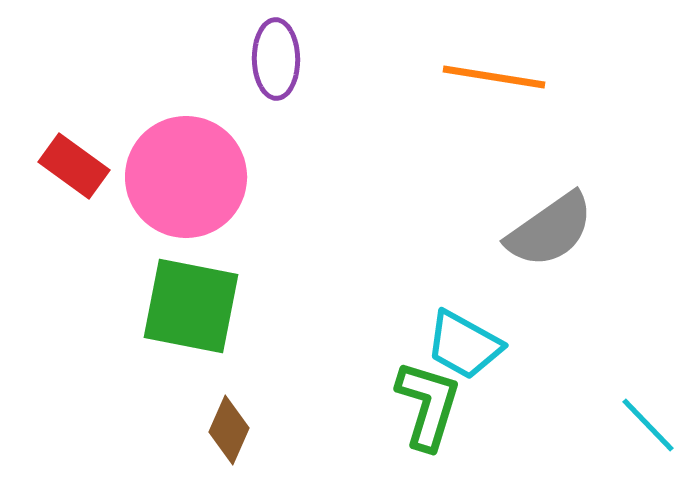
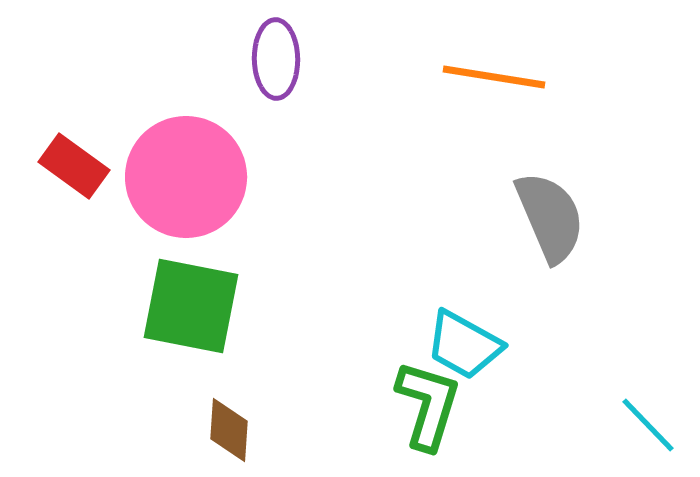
gray semicircle: moved 13 px up; rotated 78 degrees counterclockwise
brown diamond: rotated 20 degrees counterclockwise
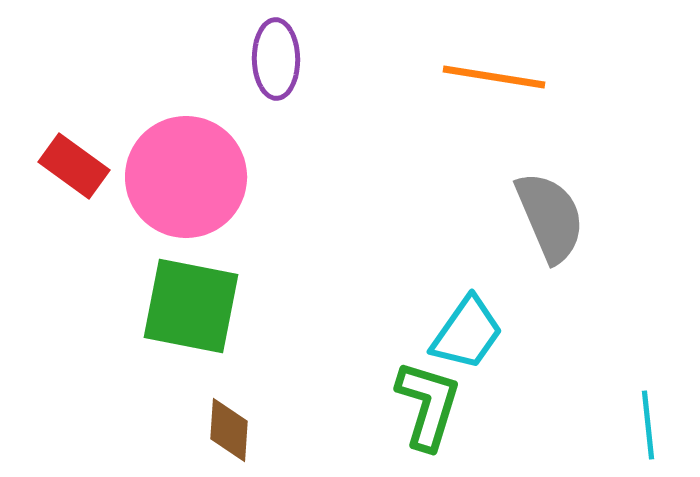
cyan trapezoid: moved 3 px right, 12 px up; rotated 84 degrees counterclockwise
cyan line: rotated 38 degrees clockwise
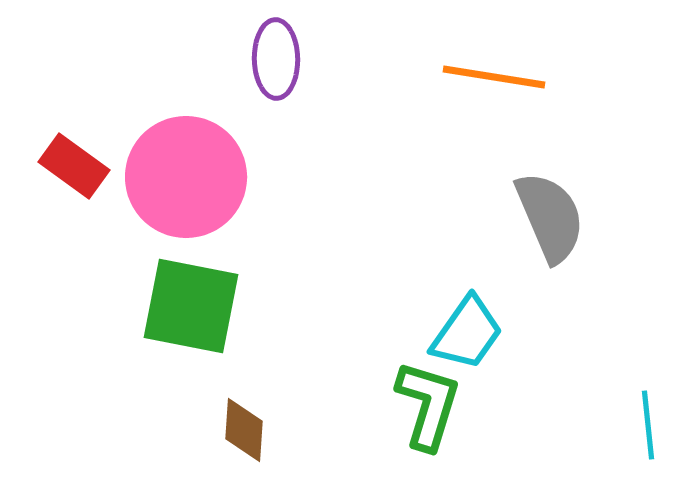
brown diamond: moved 15 px right
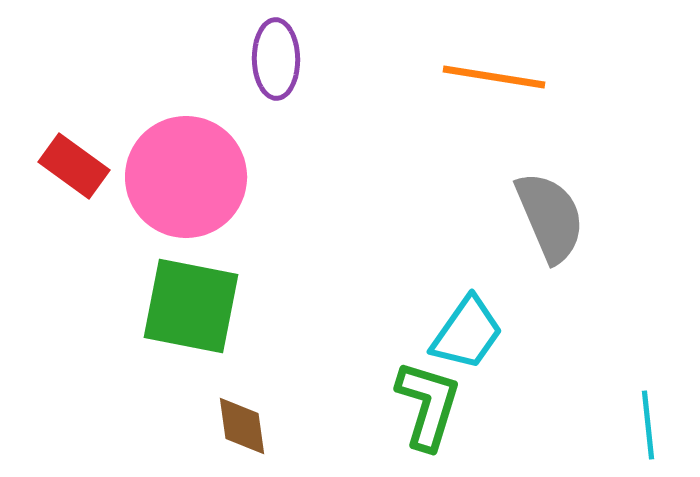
brown diamond: moved 2 px left, 4 px up; rotated 12 degrees counterclockwise
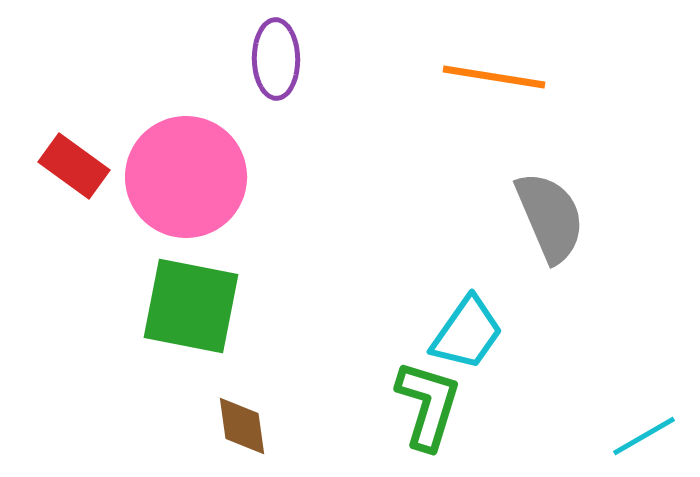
cyan line: moved 4 px left, 11 px down; rotated 66 degrees clockwise
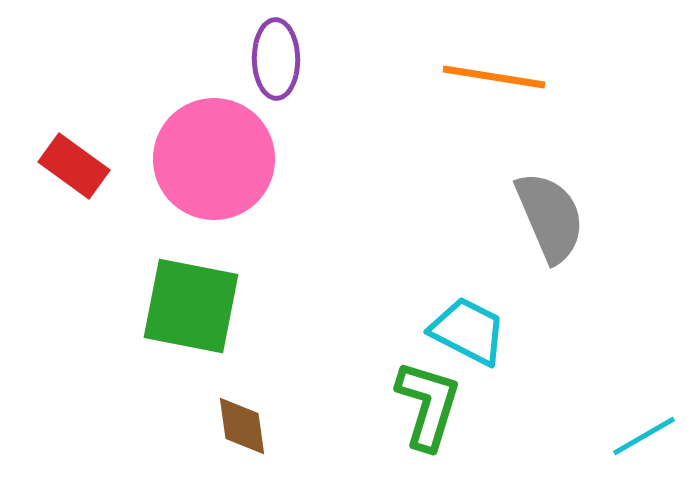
pink circle: moved 28 px right, 18 px up
cyan trapezoid: moved 1 px right, 2 px up; rotated 98 degrees counterclockwise
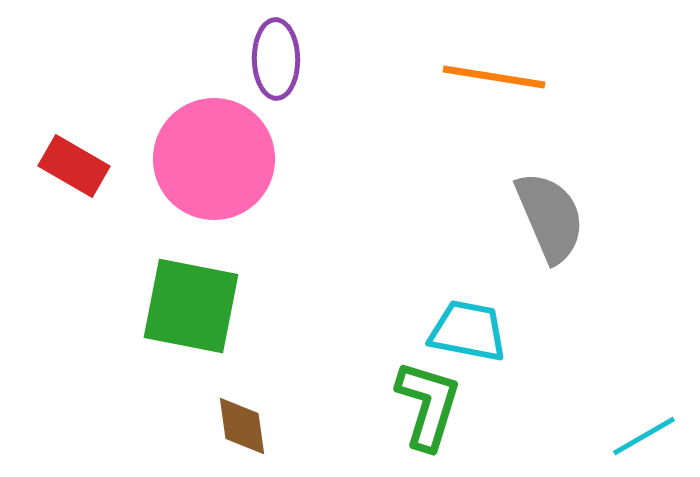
red rectangle: rotated 6 degrees counterclockwise
cyan trapezoid: rotated 16 degrees counterclockwise
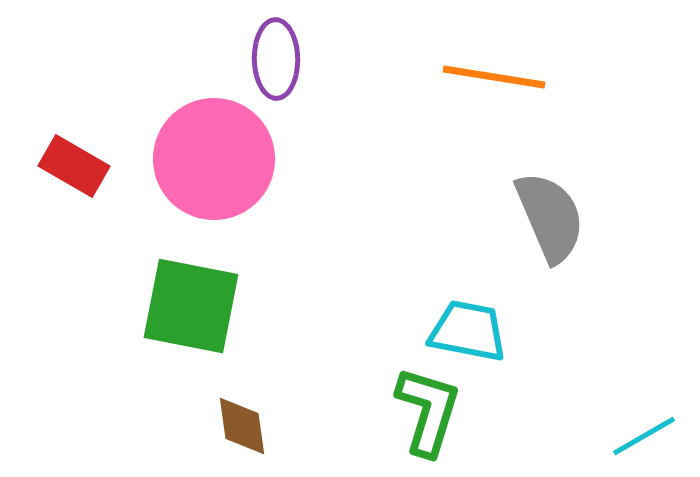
green L-shape: moved 6 px down
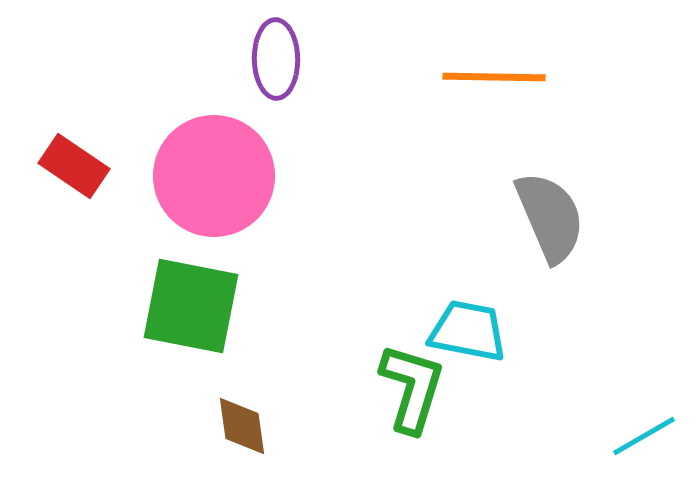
orange line: rotated 8 degrees counterclockwise
pink circle: moved 17 px down
red rectangle: rotated 4 degrees clockwise
green L-shape: moved 16 px left, 23 px up
